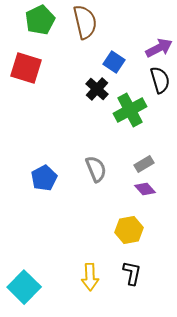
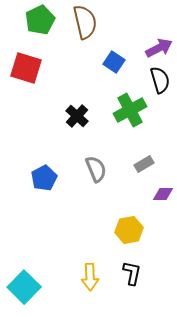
black cross: moved 20 px left, 27 px down
purple diamond: moved 18 px right, 5 px down; rotated 50 degrees counterclockwise
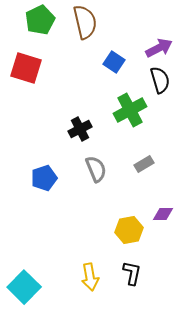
black cross: moved 3 px right, 13 px down; rotated 20 degrees clockwise
blue pentagon: rotated 10 degrees clockwise
purple diamond: moved 20 px down
yellow arrow: rotated 8 degrees counterclockwise
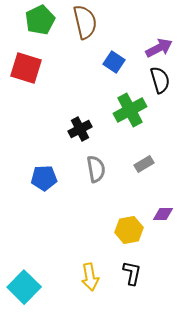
gray semicircle: rotated 12 degrees clockwise
blue pentagon: rotated 15 degrees clockwise
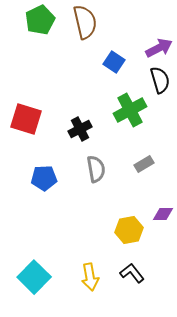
red square: moved 51 px down
black L-shape: rotated 50 degrees counterclockwise
cyan square: moved 10 px right, 10 px up
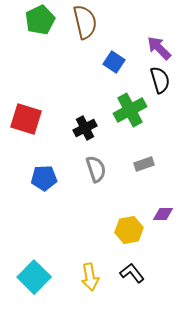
purple arrow: rotated 108 degrees counterclockwise
black cross: moved 5 px right, 1 px up
gray rectangle: rotated 12 degrees clockwise
gray semicircle: rotated 8 degrees counterclockwise
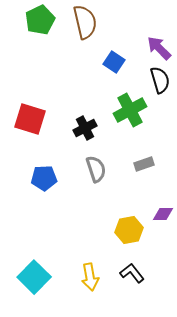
red square: moved 4 px right
